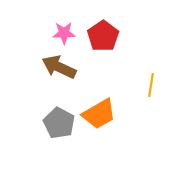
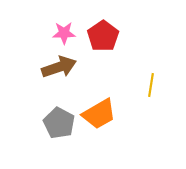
brown arrow: rotated 136 degrees clockwise
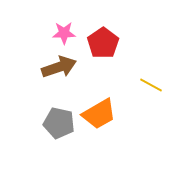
red pentagon: moved 7 px down
yellow line: rotated 70 degrees counterclockwise
gray pentagon: rotated 16 degrees counterclockwise
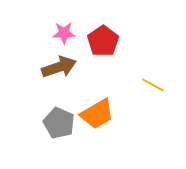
red pentagon: moved 2 px up
yellow line: moved 2 px right
orange trapezoid: moved 2 px left
gray pentagon: rotated 12 degrees clockwise
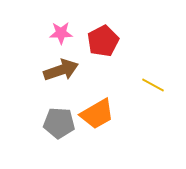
pink star: moved 3 px left
red pentagon: rotated 8 degrees clockwise
brown arrow: moved 2 px right, 3 px down
gray pentagon: rotated 20 degrees counterclockwise
